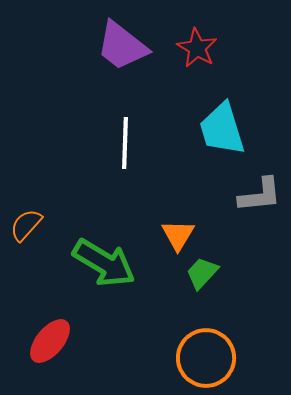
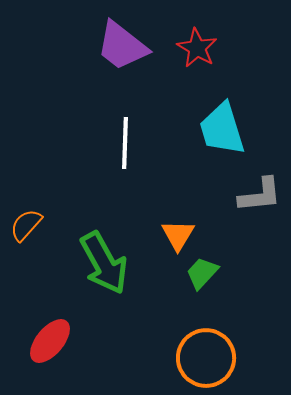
green arrow: rotated 30 degrees clockwise
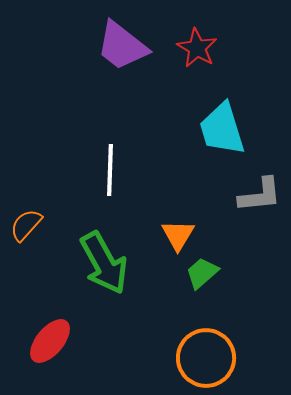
white line: moved 15 px left, 27 px down
green trapezoid: rotated 6 degrees clockwise
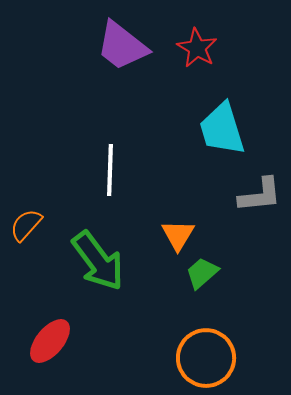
green arrow: moved 6 px left, 2 px up; rotated 8 degrees counterclockwise
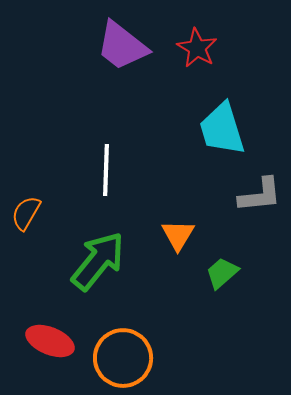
white line: moved 4 px left
orange semicircle: moved 12 px up; rotated 12 degrees counterclockwise
green arrow: rotated 104 degrees counterclockwise
green trapezoid: moved 20 px right
red ellipse: rotated 72 degrees clockwise
orange circle: moved 83 px left
